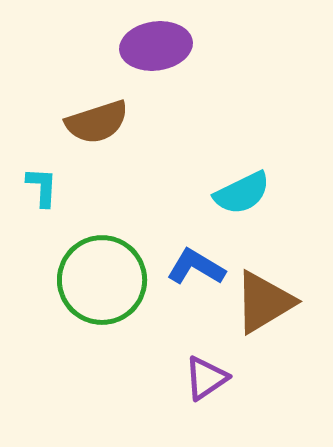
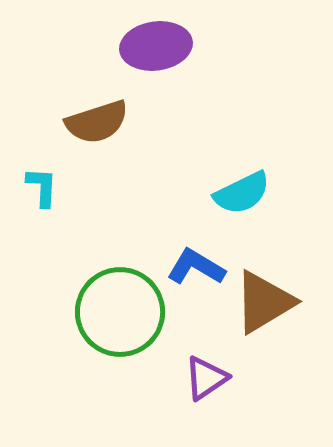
green circle: moved 18 px right, 32 px down
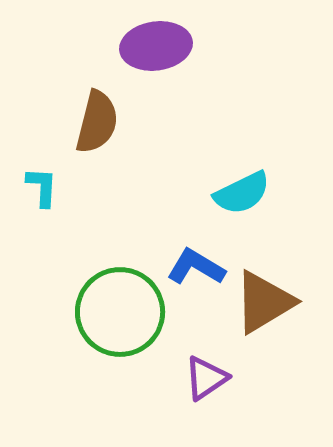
brown semicircle: rotated 58 degrees counterclockwise
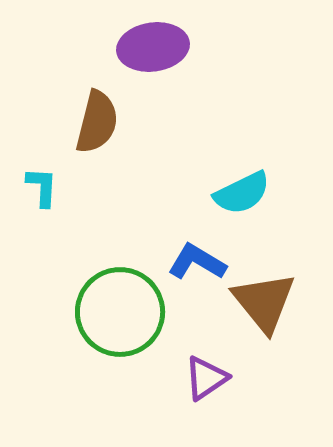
purple ellipse: moved 3 px left, 1 px down
blue L-shape: moved 1 px right, 5 px up
brown triangle: rotated 38 degrees counterclockwise
